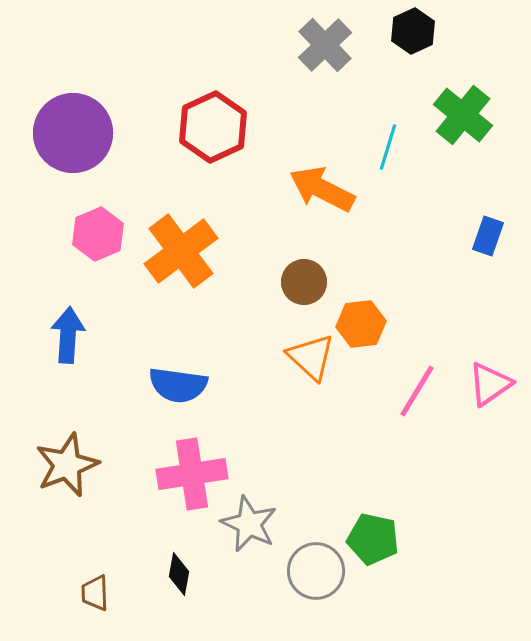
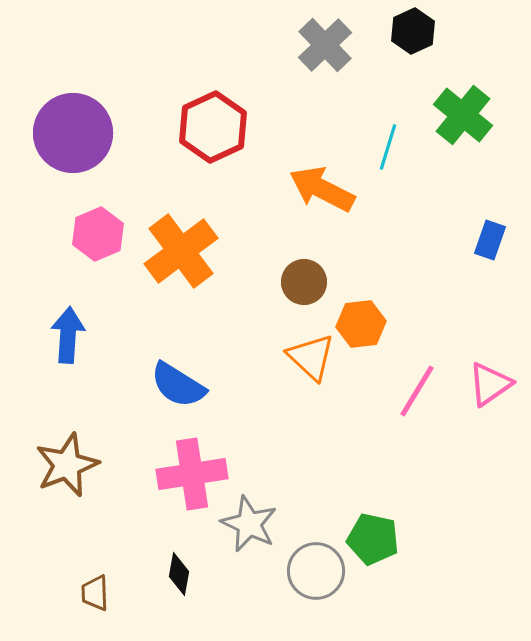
blue rectangle: moved 2 px right, 4 px down
blue semicircle: rotated 24 degrees clockwise
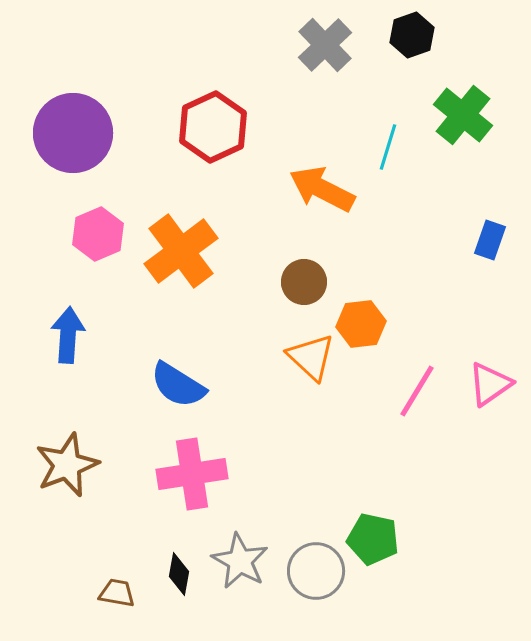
black hexagon: moved 1 px left, 4 px down; rotated 6 degrees clockwise
gray star: moved 9 px left, 37 px down; rotated 4 degrees clockwise
brown trapezoid: moved 22 px right; rotated 102 degrees clockwise
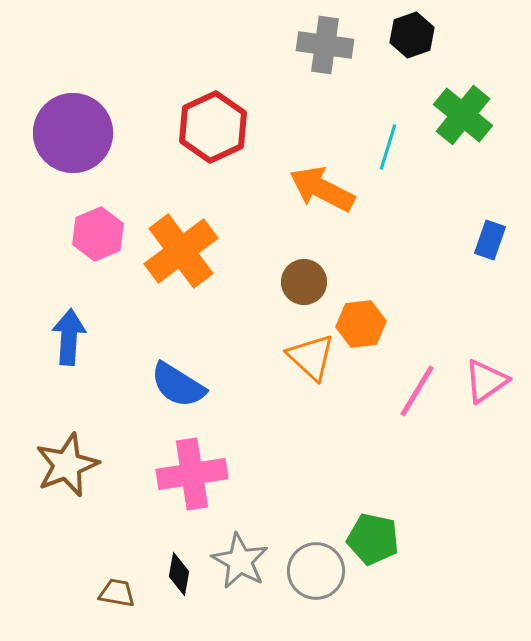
gray cross: rotated 38 degrees counterclockwise
blue arrow: moved 1 px right, 2 px down
pink triangle: moved 4 px left, 3 px up
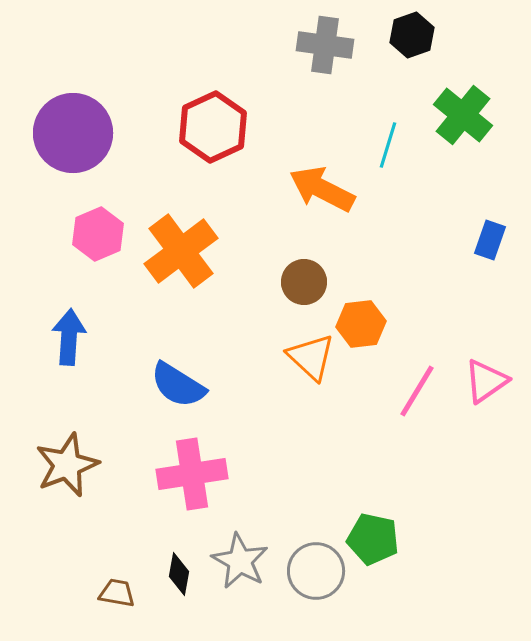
cyan line: moved 2 px up
